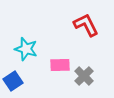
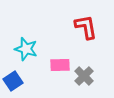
red L-shape: moved 2 px down; rotated 16 degrees clockwise
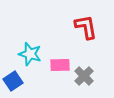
cyan star: moved 4 px right, 5 px down
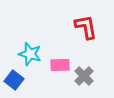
blue square: moved 1 px right, 1 px up; rotated 18 degrees counterclockwise
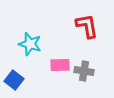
red L-shape: moved 1 px right, 1 px up
cyan star: moved 10 px up
gray cross: moved 5 px up; rotated 36 degrees counterclockwise
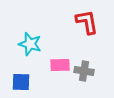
red L-shape: moved 4 px up
blue square: moved 7 px right, 2 px down; rotated 36 degrees counterclockwise
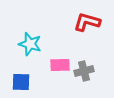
red L-shape: rotated 64 degrees counterclockwise
gray cross: rotated 24 degrees counterclockwise
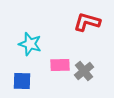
gray cross: rotated 24 degrees counterclockwise
blue square: moved 1 px right, 1 px up
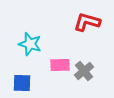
blue square: moved 2 px down
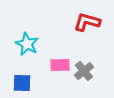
cyan star: moved 3 px left; rotated 10 degrees clockwise
